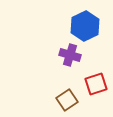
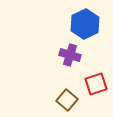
blue hexagon: moved 2 px up
brown square: rotated 15 degrees counterclockwise
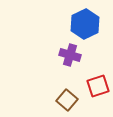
red square: moved 2 px right, 2 px down
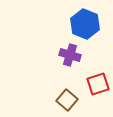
blue hexagon: rotated 12 degrees counterclockwise
red square: moved 2 px up
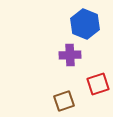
purple cross: rotated 20 degrees counterclockwise
brown square: moved 3 px left, 1 px down; rotated 30 degrees clockwise
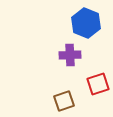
blue hexagon: moved 1 px right, 1 px up
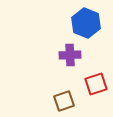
red square: moved 2 px left
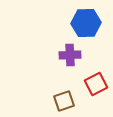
blue hexagon: rotated 24 degrees counterclockwise
red square: rotated 10 degrees counterclockwise
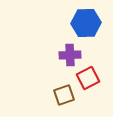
red square: moved 8 px left, 6 px up
brown square: moved 6 px up
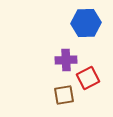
purple cross: moved 4 px left, 5 px down
brown square: rotated 10 degrees clockwise
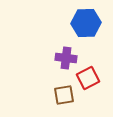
purple cross: moved 2 px up; rotated 10 degrees clockwise
